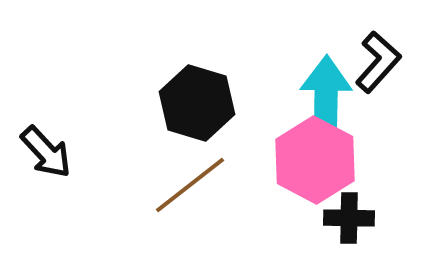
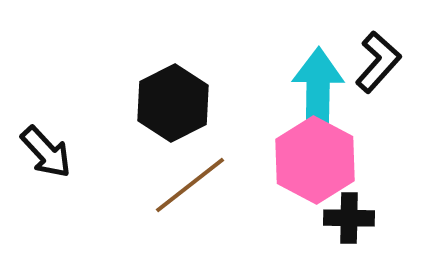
cyan arrow: moved 8 px left, 8 px up
black hexagon: moved 24 px left; rotated 16 degrees clockwise
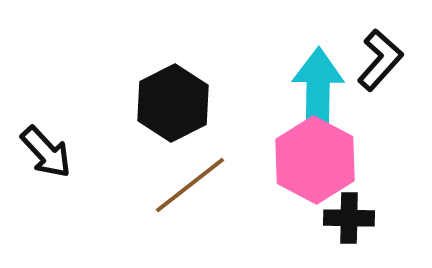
black L-shape: moved 2 px right, 2 px up
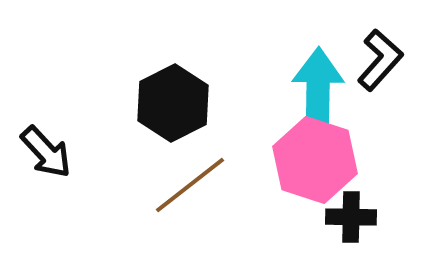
pink hexagon: rotated 10 degrees counterclockwise
black cross: moved 2 px right, 1 px up
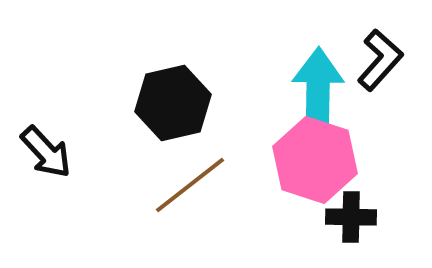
black hexagon: rotated 14 degrees clockwise
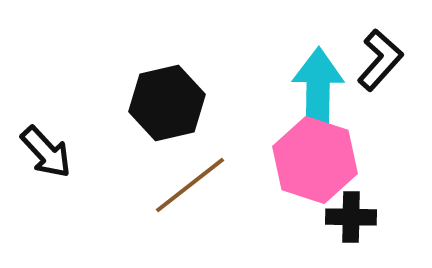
black hexagon: moved 6 px left
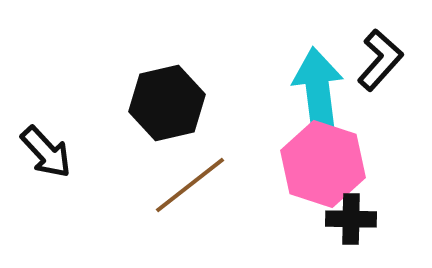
cyan arrow: rotated 8 degrees counterclockwise
pink hexagon: moved 8 px right, 4 px down
black cross: moved 2 px down
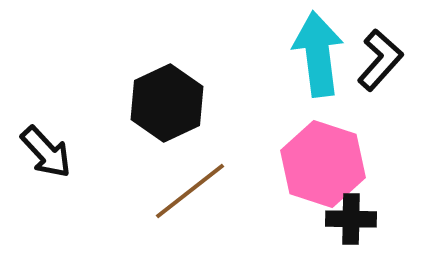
cyan arrow: moved 36 px up
black hexagon: rotated 12 degrees counterclockwise
brown line: moved 6 px down
